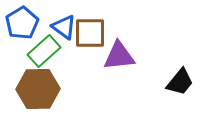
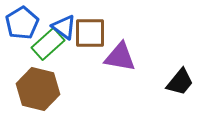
green rectangle: moved 4 px right, 7 px up
purple triangle: moved 1 px right, 1 px down; rotated 16 degrees clockwise
brown hexagon: rotated 15 degrees clockwise
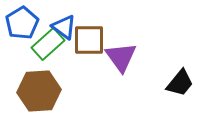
brown square: moved 1 px left, 7 px down
purple triangle: moved 1 px right; rotated 44 degrees clockwise
black trapezoid: moved 1 px down
brown hexagon: moved 1 px right, 2 px down; rotated 18 degrees counterclockwise
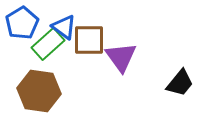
brown hexagon: rotated 12 degrees clockwise
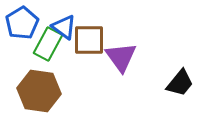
green rectangle: rotated 20 degrees counterclockwise
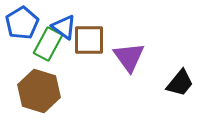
purple triangle: moved 8 px right
brown hexagon: rotated 9 degrees clockwise
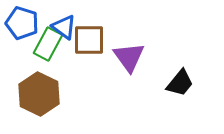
blue pentagon: rotated 24 degrees counterclockwise
brown hexagon: moved 3 px down; rotated 9 degrees clockwise
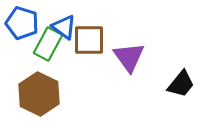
black trapezoid: moved 1 px right, 1 px down
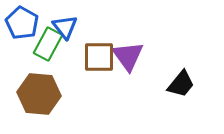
blue pentagon: rotated 12 degrees clockwise
blue triangle: moved 1 px right; rotated 16 degrees clockwise
brown square: moved 10 px right, 17 px down
purple triangle: moved 1 px left, 1 px up
brown hexagon: rotated 21 degrees counterclockwise
